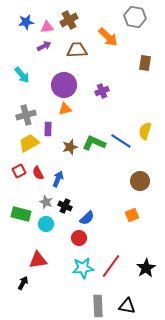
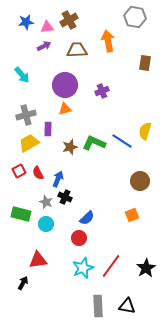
orange arrow: moved 4 px down; rotated 145 degrees counterclockwise
purple circle: moved 1 px right
blue line: moved 1 px right
black cross: moved 9 px up
cyan star: rotated 15 degrees counterclockwise
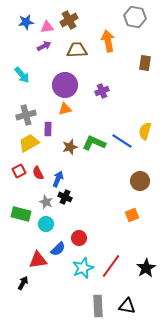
blue semicircle: moved 29 px left, 31 px down
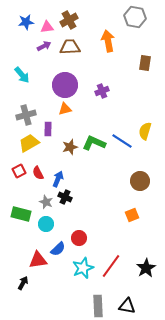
brown trapezoid: moved 7 px left, 3 px up
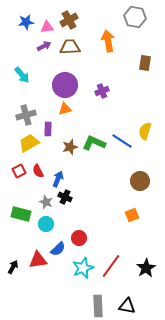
red semicircle: moved 2 px up
black arrow: moved 10 px left, 16 px up
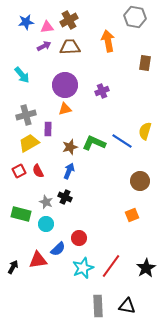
blue arrow: moved 11 px right, 8 px up
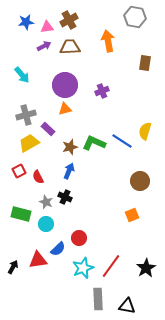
purple rectangle: rotated 48 degrees counterclockwise
red semicircle: moved 6 px down
gray rectangle: moved 7 px up
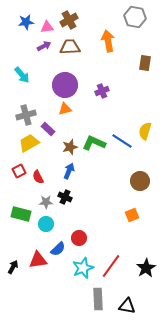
gray star: rotated 24 degrees counterclockwise
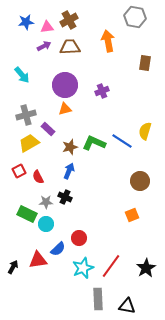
green rectangle: moved 6 px right; rotated 12 degrees clockwise
